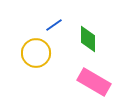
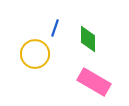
blue line: moved 1 px right, 3 px down; rotated 36 degrees counterclockwise
yellow circle: moved 1 px left, 1 px down
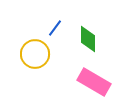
blue line: rotated 18 degrees clockwise
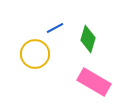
blue line: rotated 24 degrees clockwise
green diamond: rotated 16 degrees clockwise
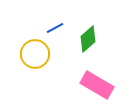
green diamond: rotated 32 degrees clockwise
pink rectangle: moved 3 px right, 3 px down
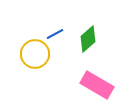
blue line: moved 6 px down
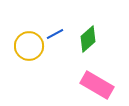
yellow circle: moved 6 px left, 8 px up
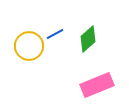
pink rectangle: rotated 52 degrees counterclockwise
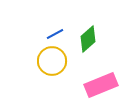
yellow circle: moved 23 px right, 15 px down
pink rectangle: moved 4 px right
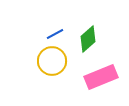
pink rectangle: moved 8 px up
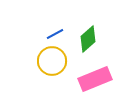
pink rectangle: moved 6 px left, 2 px down
